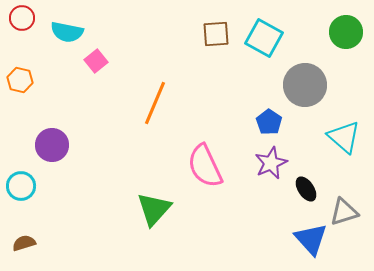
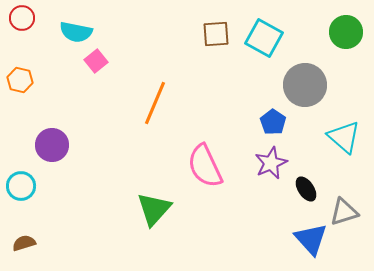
cyan semicircle: moved 9 px right
blue pentagon: moved 4 px right
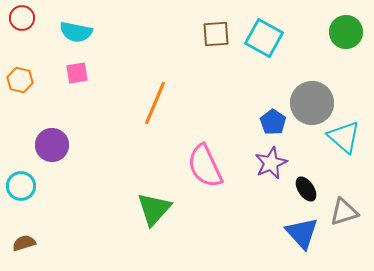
pink square: moved 19 px left, 12 px down; rotated 30 degrees clockwise
gray circle: moved 7 px right, 18 px down
blue triangle: moved 9 px left, 6 px up
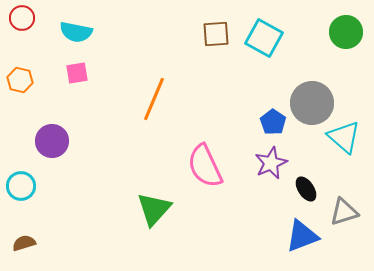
orange line: moved 1 px left, 4 px up
purple circle: moved 4 px up
blue triangle: moved 3 px down; rotated 51 degrees clockwise
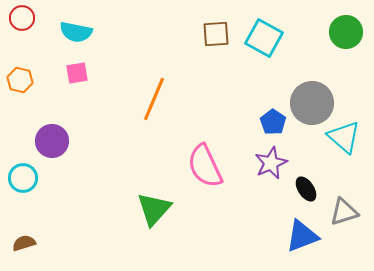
cyan circle: moved 2 px right, 8 px up
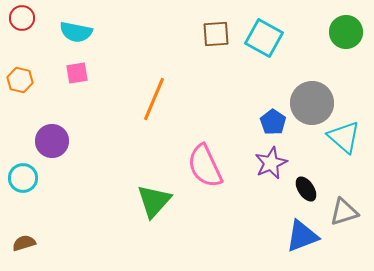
green triangle: moved 8 px up
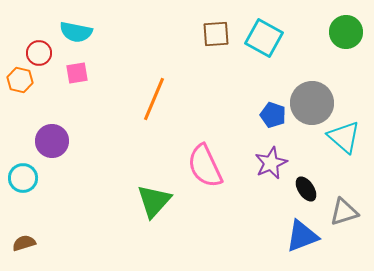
red circle: moved 17 px right, 35 px down
blue pentagon: moved 7 px up; rotated 15 degrees counterclockwise
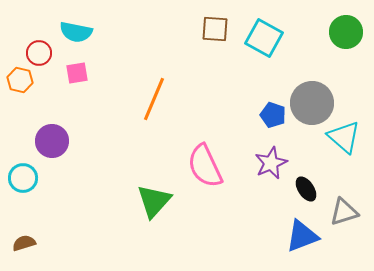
brown square: moved 1 px left, 5 px up; rotated 8 degrees clockwise
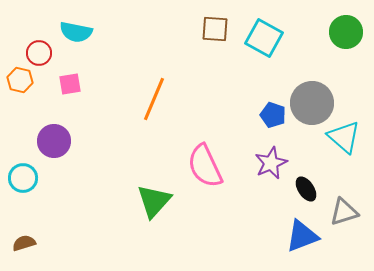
pink square: moved 7 px left, 11 px down
purple circle: moved 2 px right
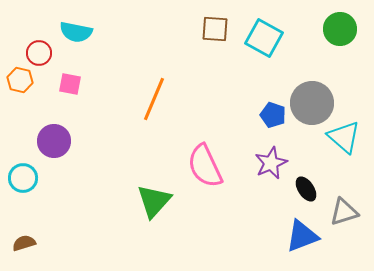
green circle: moved 6 px left, 3 px up
pink square: rotated 20 degrees clockwise
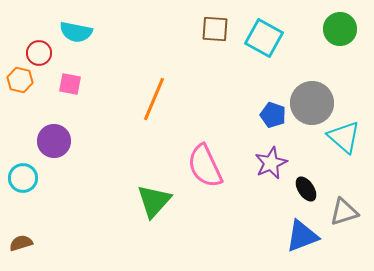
brown semicircle: moved 3 px left
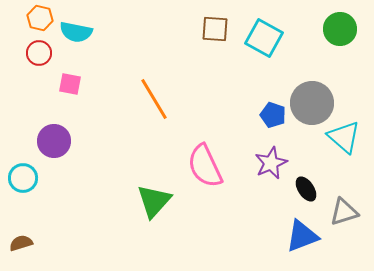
orange hexagon: moved 20 px right, 62 px up
orange line: rotated 54 degrees counterclockwise
